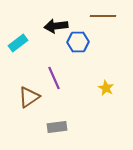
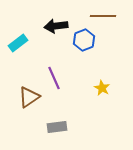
blue hexagon: moved 6 px right, 2 px up; rotated 20 degrees counterclockwise
yellow star: moved 4 px left
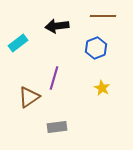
black arrow: moved 1 px right
blue hexagon: moved 12 px right, 8 px down
purple line: rotated 40 degrees clockwise
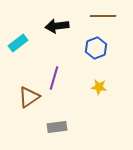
yellow star: moved 3 px left, 1 px up; rotated 21 degrees counterclockwise
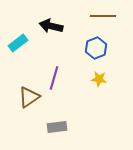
black arrow: moved 6 px left; rotated 20 degrees clockwise
yellow star: moved 8 px up
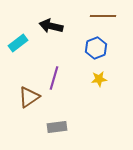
yellow star: rotated 14 degrees counterclockwise
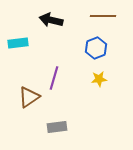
black arrow: moved 6 px up
cyan rectangle: rotated 30 degrees clockwise
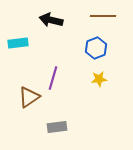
purple line: moved 1 px left
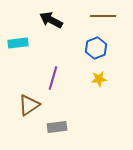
black arrow: rotated 15 degrees clockwise
brown triangle: moved 8 px down
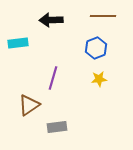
black arrow: rotated 30 degrees counterclockwise
